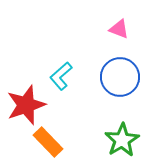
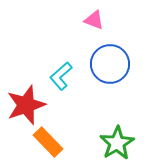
pink triangle: moved 25 px left, 9 px up
blue circle: moved 10 px left, 13 px up
green star: moved 5 px left, 3 px down
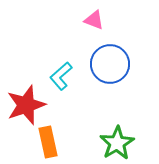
orange rectangle: rotated 32 degrees clockwise
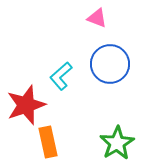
pink triangle: moved 3 px right, 2 px up
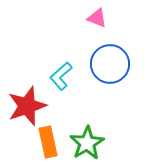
red star: moved 1 px right, 1 px down
green star: moved 30 px left
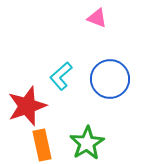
blue circle: moved 15 px down
orange rectangle: moved 6 px left, 3 px down
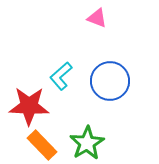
blue circle: moved 2 px down
red star: moved 2 px right; rotated 21 degrees clockwise
orange rectangle: rotated 32 degrees counterclockwise
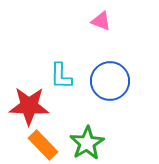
pink triangle: moved 4 px right, 3 px down
cyan L-shape: rotated 48 degrees counterclockwise
orange rectangle: moved 1 px right
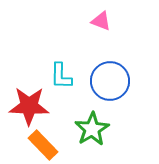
green star: moved 5 px right, 14 px up
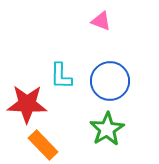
red star: moved 2 px left, 2 px up
green star: moved 15 px right
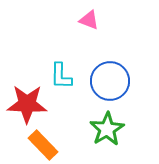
pink triangle: moved 12 px left, 1 px up
